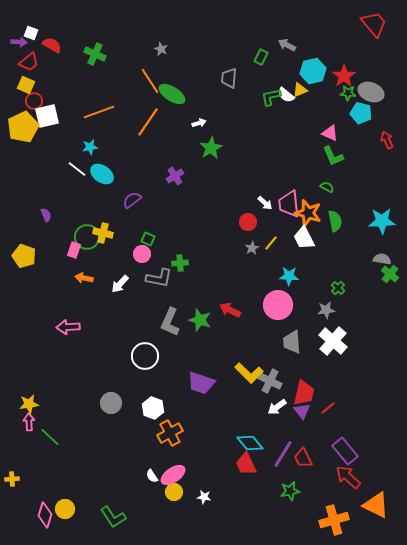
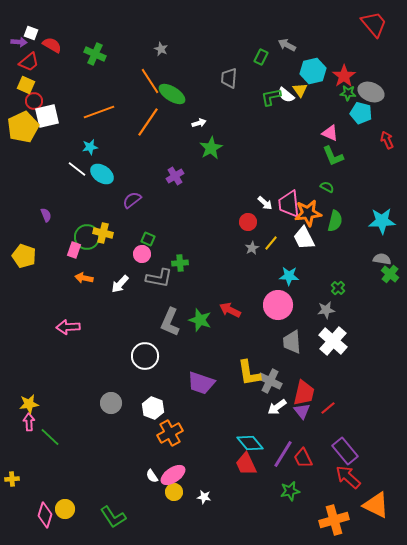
yellow triangle at (300, 90): rotated 42 degrees counterclockwise
orange star at (308, 213): rotated 24 degrees counterclockwise
green semicircle at (335, 221): rotated 25 degrees clockwise
yellow L-shape at (249, 373): rotated 36 degrees clockwise
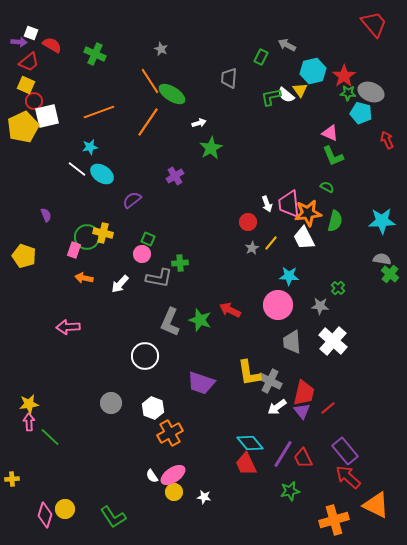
white arrow at (265, 203): moved 2 px right, 1 px down; rotated 28 degrees clockwise
gray star at (326, 310): moved 6 px left, 4 px up; rotated 12 degrees clockwise
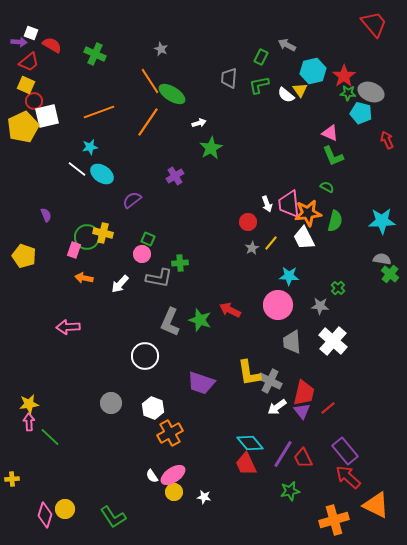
green L-shape at (271, 97): moved 12 px left, 12 px up
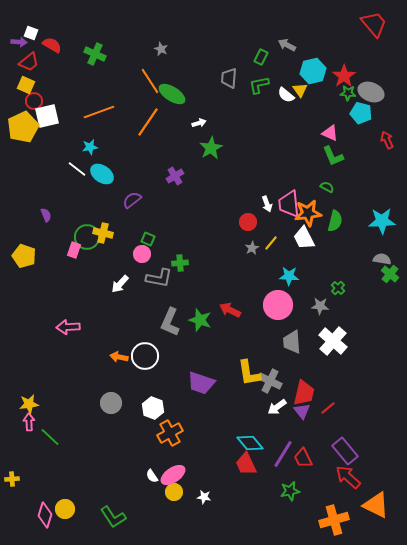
orange arrow at (84, 278): moved 35 px right, 79 px down
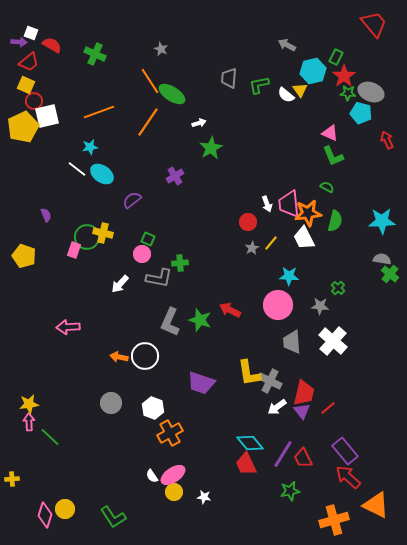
green rectangle at (261, 57): moved 75 px right
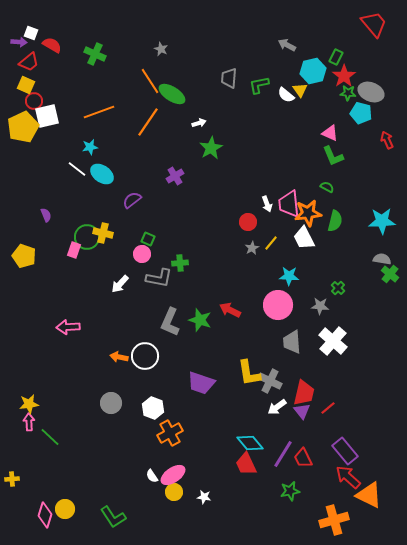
orange triangle at (376, 505): moved 7 px left, 10 px up
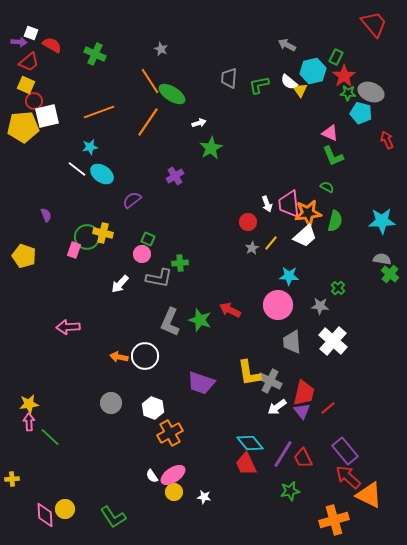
white semicircle at (286, 95): moved 3 px right, 13 px up
yellow pentagon at (23, 127): rotated 20 degrees clockwise
white trapezoid at (304, 238): moved 1 px right, 2 px up; rotated 105 degrees counterclockwise
pink diamond at (45, 515): rotated 20 degrees counterclockwise
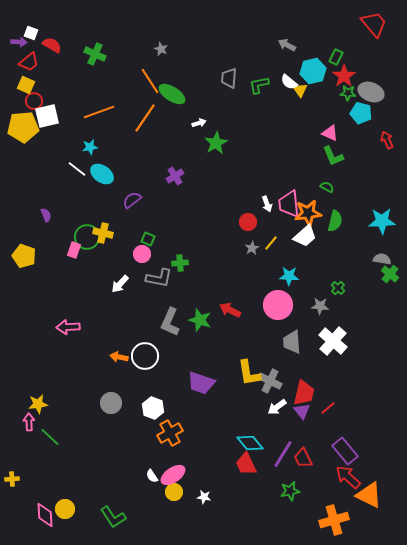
orange line at (148, 122): moved 3 px left, 4 px up
green star at (211, 148): moved 5 px right, 5 px up
yellow star at (29, 404): moved 9 px right
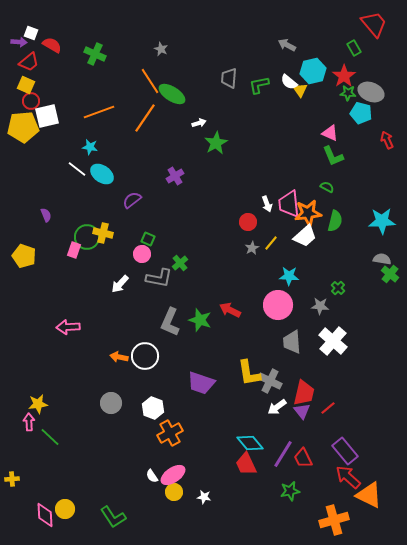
green rectangle at (336, 57): moved 18 px right, 9 px up; rotated 56 degrees counterclockwise
red circle at (34, 101): moved 3 px left
cyan star at (90, 147): rotated 21 degrees clockwise
green cross at (180, 263): rotated 35 degrees counterclockwise
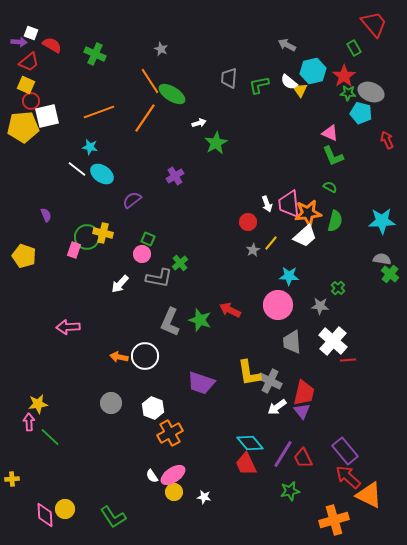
green semicircle at (327, 187): moved 3 px right
gray star at (252, 248): moved 1 px right, 2 px down
red line at (328, 408): moved 20 px right, 48 px up; rotated 35 degrees clockwise
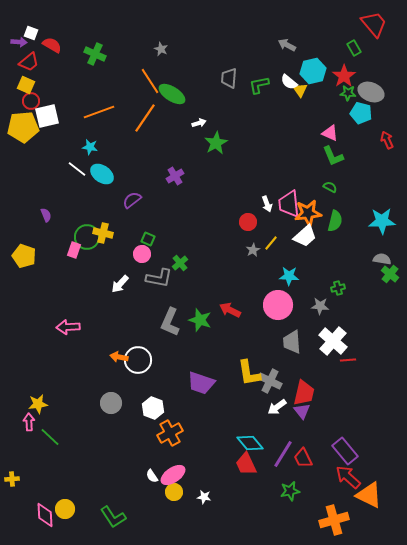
green cross at (338, 288): rotated 32 degrees clockwise
white circle at (145, 356): moved 7 px left, 4 px down
